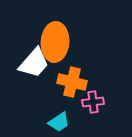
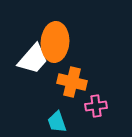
white trapezoid: moved 1 px left, 4 px up
pink cross: moved 3 px right, 4 px down
cyan trapezoid: moved 2 px left; rotated 105 degrees clockwise
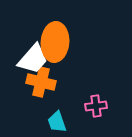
orange cross: moved 31 px left
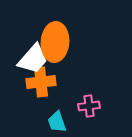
orange cross: rotated 20 degrees counterclockwise
pink cross: moved 7 px left
